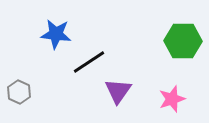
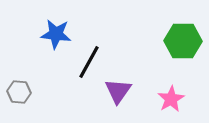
black line: rotated 28 degrees counterclockwise
gray hexagon: rotated 20 degrees counterclockwise
pink star: moved 1 px left; rotated 12 degrees counterclockwise
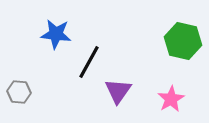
green hexagon: rotated 12 degrees clockwise
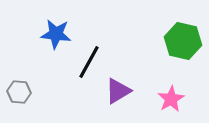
purple triangle: rotated 24 degrees clockwise
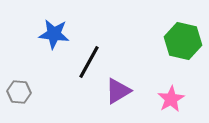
blue star: moved 2 px left
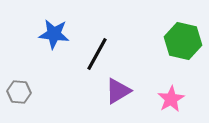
black line: moved 8 px right, 8 px up
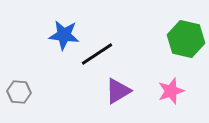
blue star: moved 10 px right, 1 px down
green hexagon: moved 3 px right, 2 px up
black line: rotated 28 degrees clockwise
pink star: moved 8 px up; rotated 12 degrees clockwise
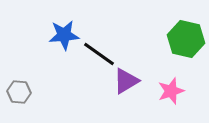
blue star: rotated 12 degrees counterclockwise
black line: moved 2 px right; rotated 68 degrees clockwise
purple triangle: moved 8 px right, 10 px up
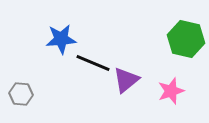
blue star: moved 3 px left, 4 px down
black line: moved 6 px left, 9 px down; rotated 12 degrees counterclockwise
purple triangle: moved 1 px up; rotated 8 degrees counterclockwise
gray hexagon: moved 2 px right, 2 px down
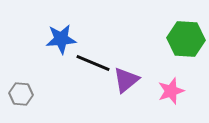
green hexagon: rotated 9 degrees counterclockwise
